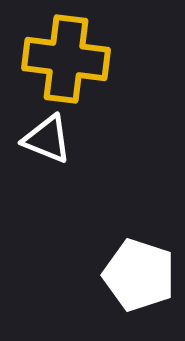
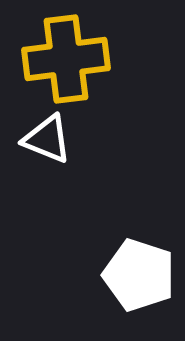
yellow cross: rotated 14 degrees counterclockwise
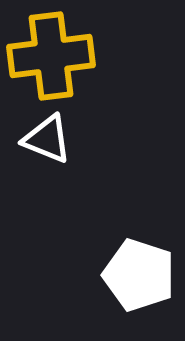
yellow cross: moved 15 px left, 3 px up
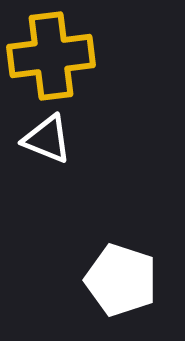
white pentagon: moved 18 px left, 5 px down
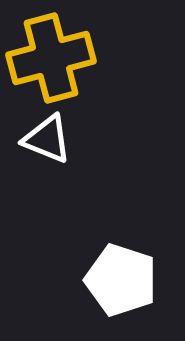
yellow cross: moved 2 px down; rotated 8 degrees counterclockwise
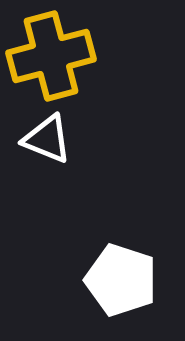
yellow cross: moved 2 px up
